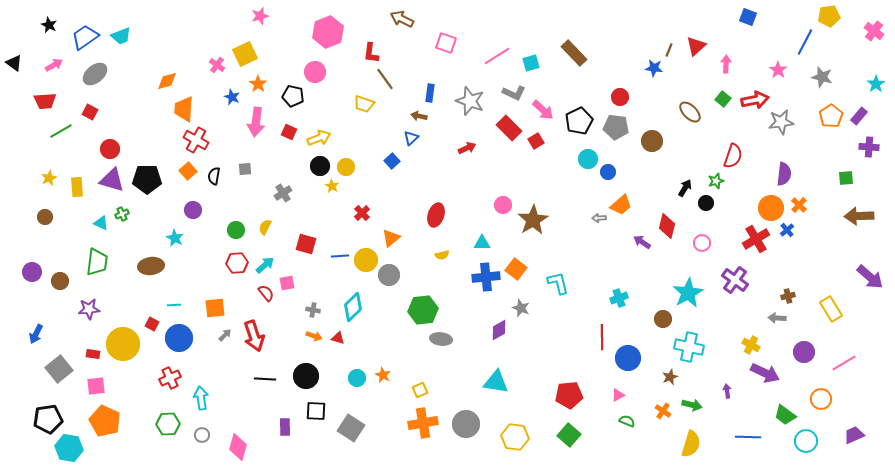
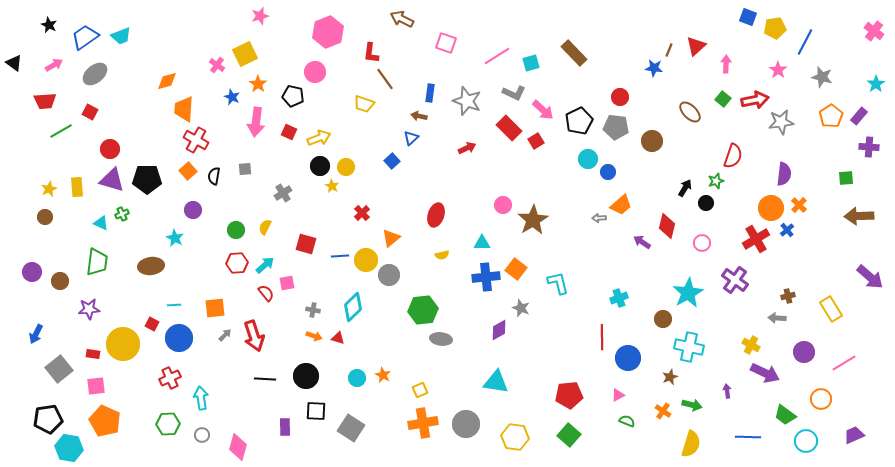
yellow pentagon at (829, 16): moved 54 px left, 12 px down
gray star at (470, 101): moved 3 px left
yellow star at (49, 178): moved 11 px down
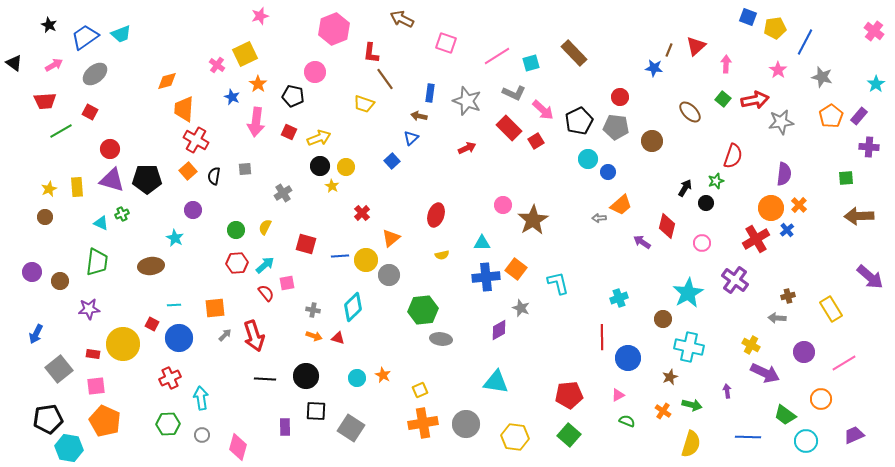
pink hexagon at (328, 32): moved 6 px right, 3 px up
cyan trapezoid at (121, 36): moved 2 px up
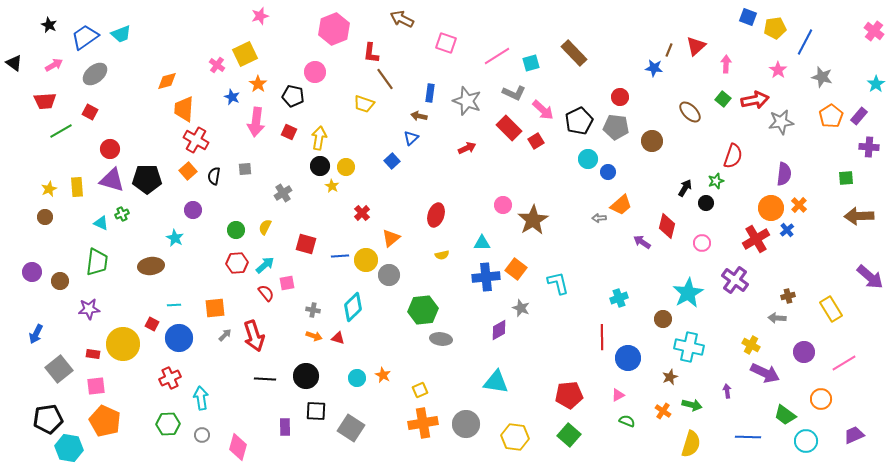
yellow arrow at (319, 138): rotated 60 degrees counterclockwise
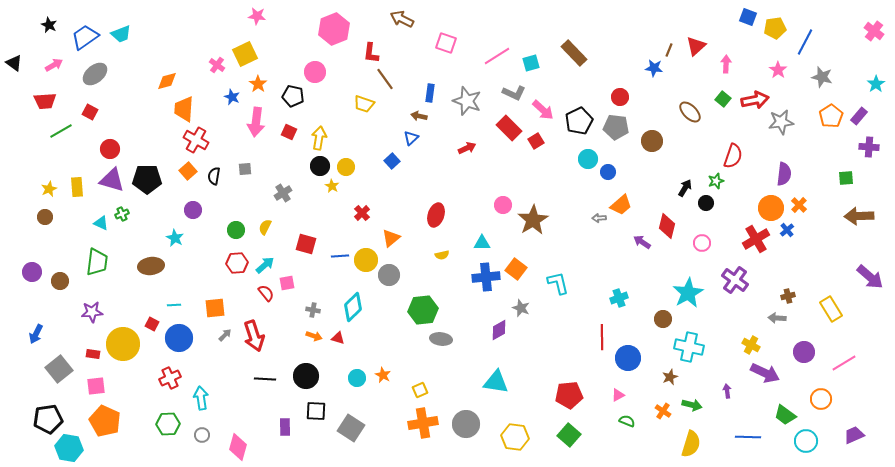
pink star at (260, 16): moved 3 px left; rotated 24 degrees clockwise
purple star at (89, 309): moved 3 px right, 3 px down
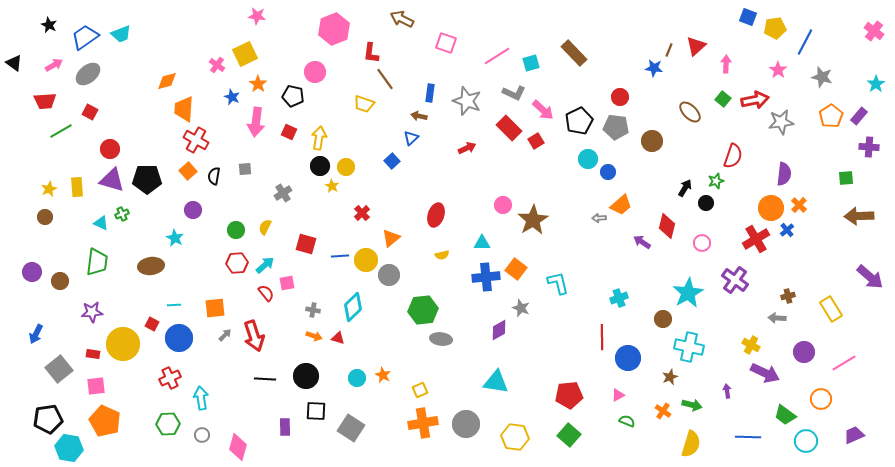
gray ellipse at (95, 74): moved 7 px left
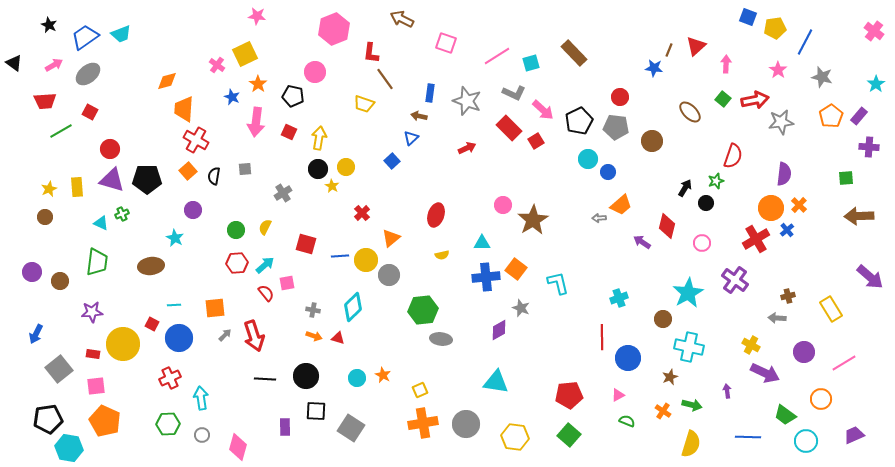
black circle at (320, 166): moved 2 px left, 3 px down
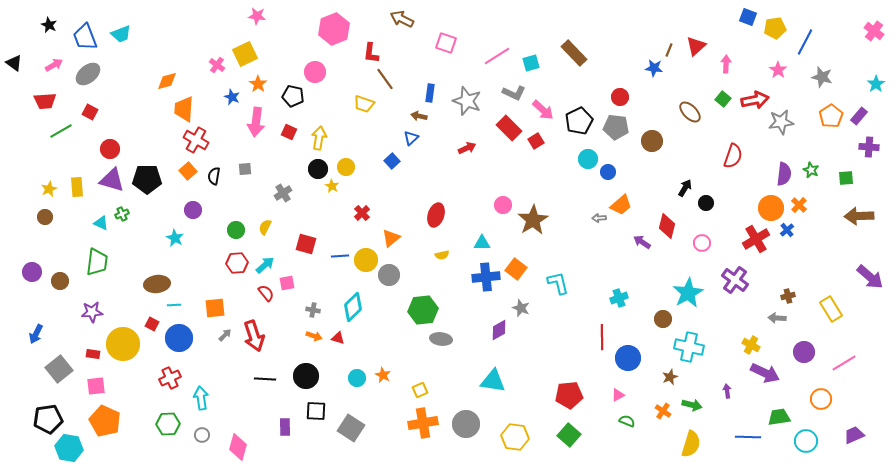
blue trapezoid at (85, 37): rotated 76 degrees counterclockwise
green star at (716, 181): moved 95 px right, 11 px up; rotated 28 degrees counterclockwise
brown ellipse at (151, 266): moved 6 px right, 18 px down
cyan triangle at (496, 382): moved 3 px left, 1 px up
green trapezoid at (785, 415): moved 6 px left, 2 px down; rotated 135 degrees clockwise
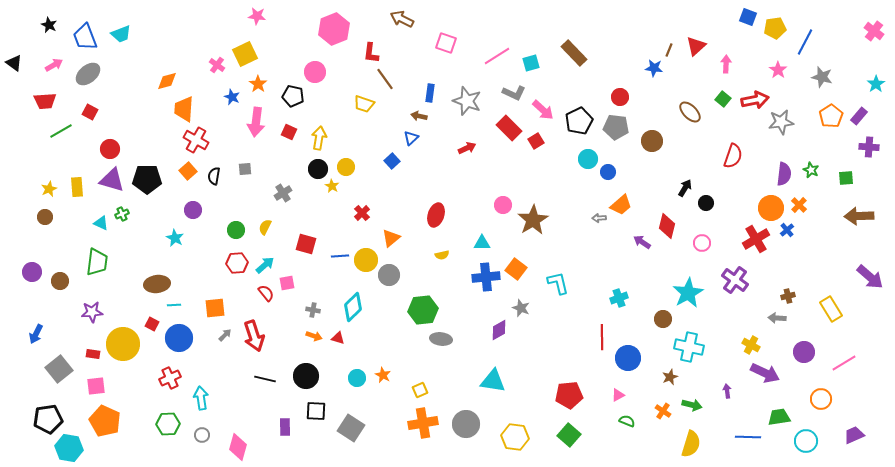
black line at (265, 379): rotated 10 degrees clockwise
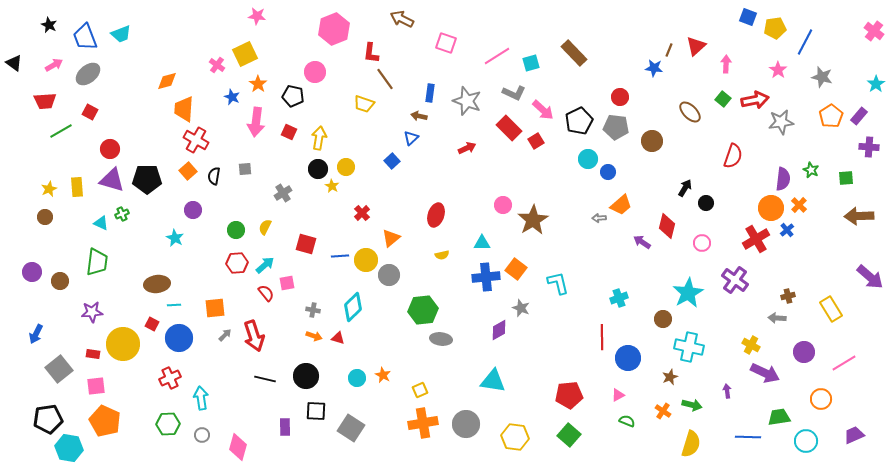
purple semicircle at (784, 174): moved 1 px left, 5 px down
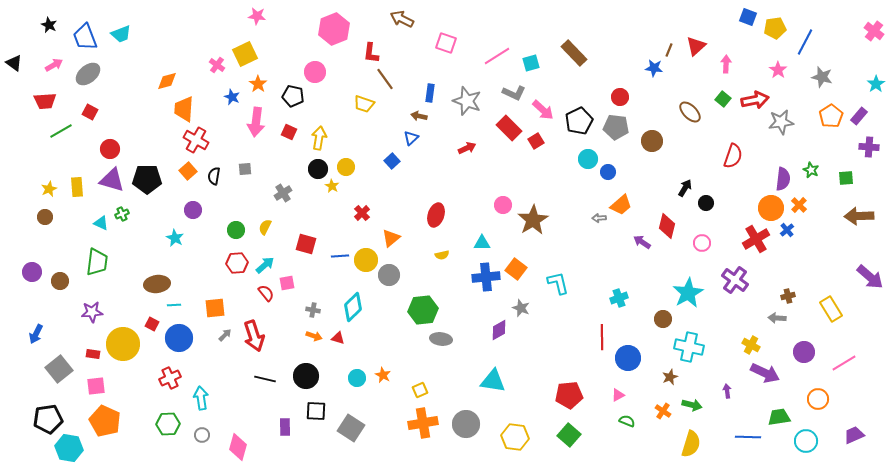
orange circle at (821, 399): moved 3 px left
